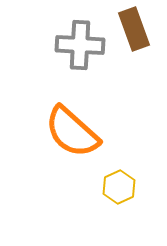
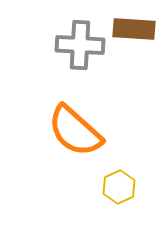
brown rectangle: rotated 66 degrees counterclockwise
orange semicircle: moved 3 px right, 1 px up
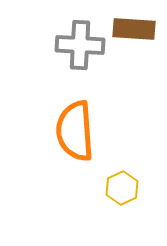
orange semicircle: rotated 44 degrees clockwise
yellow hexagon: moved 3 px right, 1 px down
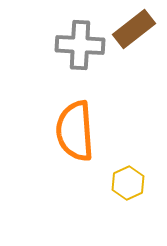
brown rectangle: rotated 42 degrees counterclockwise
yellow hexagon: moved 6 px right, 5 px up
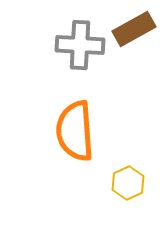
brown rectangle: rotated 9 degrees clockwise
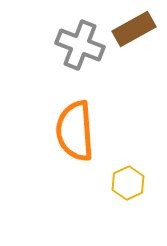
gray cross: rotated 18 degrees clockwise
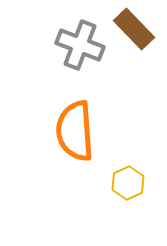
brown rectangle: rotated 75 degrees clockwise
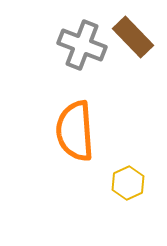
brown rectangle: moved 1 px left, 8 px down
gray cross: moved 2 px right
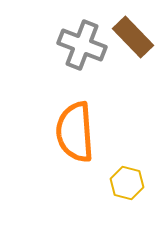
orange semicircle: moved 1 px down
yellow hexagon: moved 1 px left; rotated 20 degrees counterclockwise
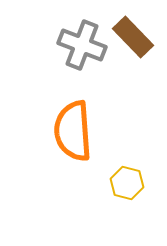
orange semicircle: moved 2 px left, 1 px up
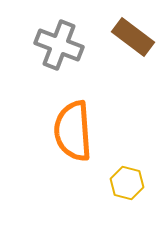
brown rectangle: rotated 9 degrees counterclockwise
gray cross: moved 23 px left
